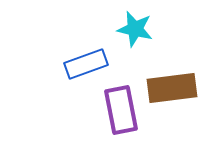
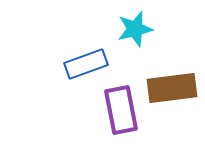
cyan star: rotated 27 degrees counterclockwise
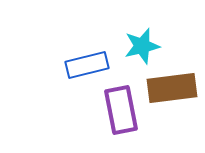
cyan star: moved 7 px right, 17 px down
blue rectangle: moved 1 px right, 1 px down; rotated 6 degrees clockwise
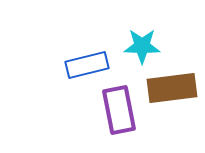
cyan star: rotated 15 degrees clockwise
purple rectangle: moved 2 px left
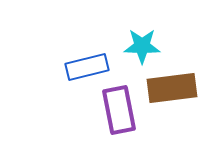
blue rectangle: moved 2 px down
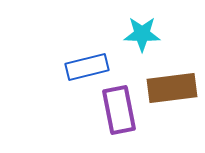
cyan star: moved 12 px up
